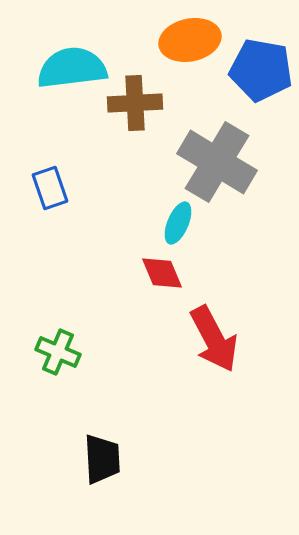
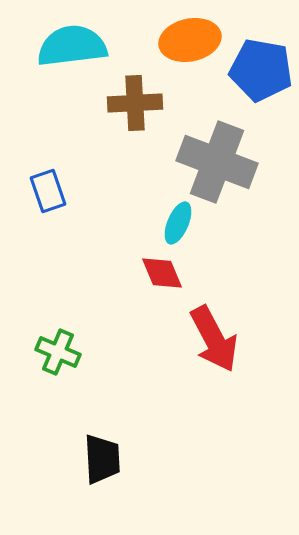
cyan semicircle: moved 22 px up
gray cross: rotated 10 degrees counterclockwise
blue rectangle: moved 2 px left, 3 px down
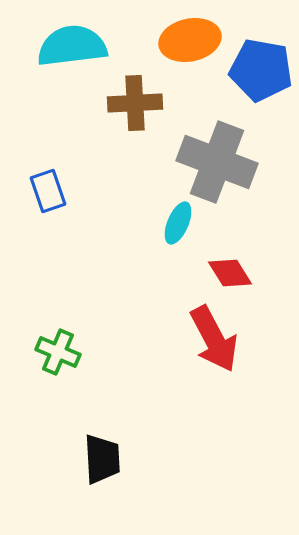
red diamond: moved 68 px right; rotated 9 degrees counterclockwise
